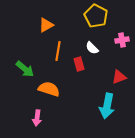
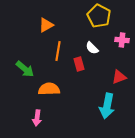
yellow pentagon: moved 3 px right
pink cross: rotated 16 degrees clockwise
orange semicircle: rotated 20 degrees counterclockwise
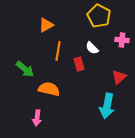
red triangle: rotated 21 degrees counterclockwise
orange semicircle: rotated 15 degrees clockwise
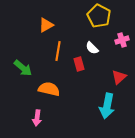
pink cross: rotated 24 degrees counterclockwise
green arrow: moved 2 px left, 1 px up
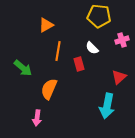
yellow pentagon: rotated 20 degrees counterclockwise
orange semicircle: rotated 80 degrees counterclockwise
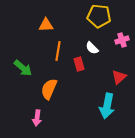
orange triangle: rotated 28 degrees clockwise
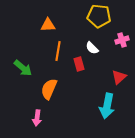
orange triangle: moved 2 px right
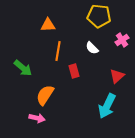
pink cross: rotated 16 degrees counterclockwise
red rectangle: moved 5 px left, 7 px down
red triangle: moved 2 px left, 1 px up
orange semicircle: moved 4 px left, 6 px down; rotated 10 degrees clockwise
cyan arrow: rotated 15 degrees clockwise
pink arrow: rotated 84 degrees counterclockwise
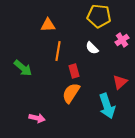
red triangle: moved 3 px right, 6 px down
orange semicircle: moved 26 px right, 2 px up
cyan arrow: rotated 45 degrees counterclockwise
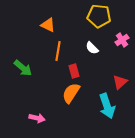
orange triangle: rotated 28 degrees clockwise
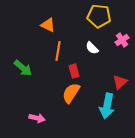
cyan arrow: rotated 30 degrees clockwise
